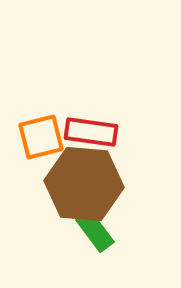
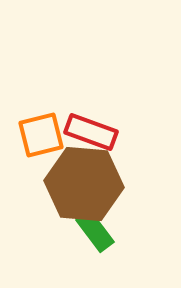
red rectangle: rotated 12 degrees clockwise
orange square: moved 2 px up
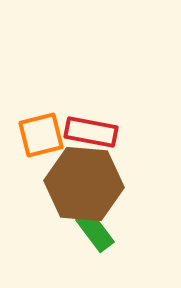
red rectangle: rotated 9 degrees counterclockwise
